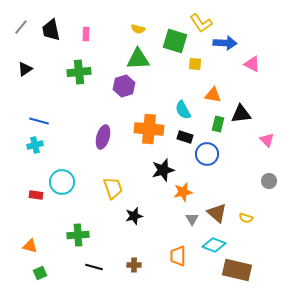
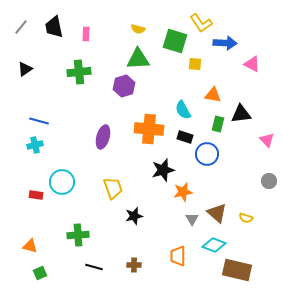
black trapezoid at (51, 30): moved 3 px right, 3 px up
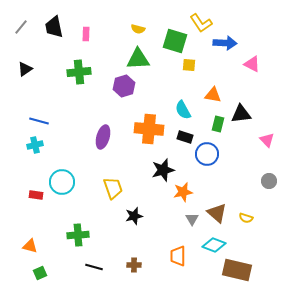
yellow square at (195, 64): moved 6 px left, 1 px down
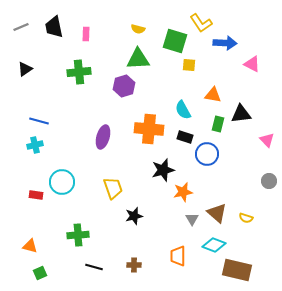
gray line at (21, 27): rotated 28 degrees clockwise
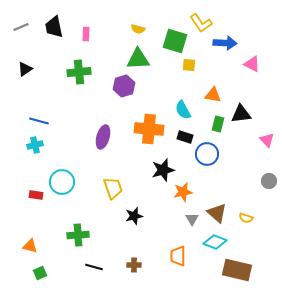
cyan diamond at (214, 245): moved 1 px right, 3 px up
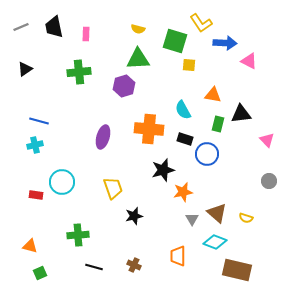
pink triangle at (252, 64): moved 3 px left, 3 px up
black rectangle at (185, 137): moved 2 px down
brown cross at (134, 265): rotated 24 degrees clockwise
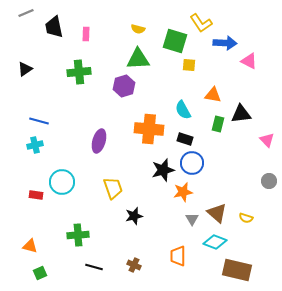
gray line at (21, 27): moved 5 px right, 14 px up
purple ellipse at (103, 137): moved 4 px left, 4 px down
blue circle at (207, 154): moved 15 px left, 9 px down
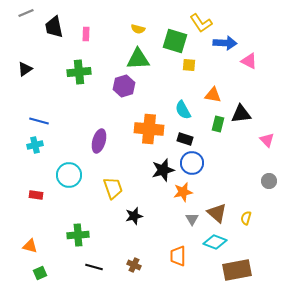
cyan circle at (62, 182): moved 7 px right, 7 px up
yellow semicircle at (246, 218): rotated 88 degrees clockwise
brown rectangle at (237, 270): rotated 24 degrees counterclockwise
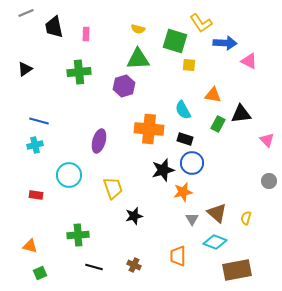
green rectangle at (218, 124): rotated 14 degrees clockwise
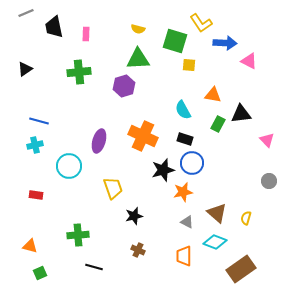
orange cross at (149, 129): moved 6 px left, 7 px down; rotated 20 degrees clockwise
cyan circle at (69, 175): moved 9 px up
gray triangle at (192, 219): moved 5 px left, 3 px down; rotated 32 degrees counterclockwise
orange trapezoid at (178, 256): moved 6 px right
brown cross at (134, 265): moved 4 px right, 15 px up
brown rectangle at (237, 270): moved 4 px right, 1 px up; rotated 24 degrees counterclockwise
